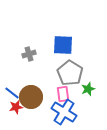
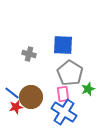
gray cross: rotated 32 degrees clockwise
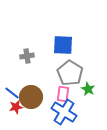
gray cross: moved 2 px left, 2 px down; rotated 24 degrees counterclockwise
green star: rotated 24 degrees counterclockwise
pink rectangle: rotated 14 degrees clockwise
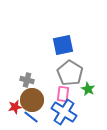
blue square: rotated 15 degrees counterclockwise
gray cross: moved 24 px down; rotated 24 degrees clockwise
blue line: moved 19 px right, 24 px down
brown circle: moved 1 px right, 3 px down
red star: moved 1 px left
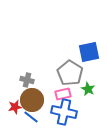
blue square: moved 26 px right, 7 px down
pink rectangle: rotated 70 degrees clockwise
blue cross: rotated 20 degrees counterclockwise
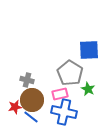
blue square: moved 2 px up; rotated 10 degrees clockwise
pink rectangle: moved 3 px left
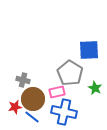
gray cross: moved 4 px left
green star: moved 7 px right, 1 px up
pink rectangle: moved 3 px left, 2 px up
brown circle: moved 1 px right, 1 px up
blue line: moved 1 px right
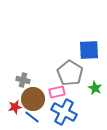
blue cross: rotated 15 degrees clockwise
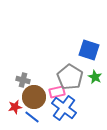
blue square: rotated 20 degrees clockwise
gray pentagon: moved 4 px down
green star: moved 11 px up
brown circle: moved 1 px right, 2 px up
blue cross: moved 4 px up; rotated 10 degrees clockwise
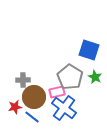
gray cross: rotated 16 degrees counterclockwise
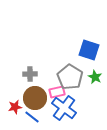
gray cross: moved 7 px right, 6 px up
brown circle: moved 1 px right, 1 px down
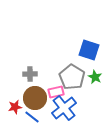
gray pentagon: moved 2 px right
pink rectangle: moved 1 px left
blue cross: rotated 15 degrees clockwise
